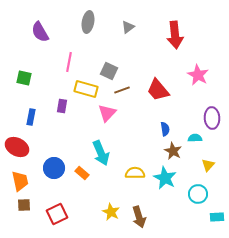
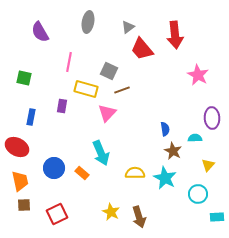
red trapezoid: moved 16 px left, 41 px up
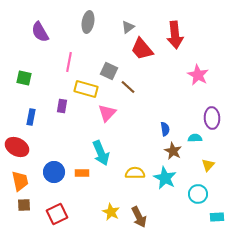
brown line: moved 6 px right, 3 px up; rotated 63 degrees clockwise
blue circle: moved 4 px down
orange rectangle: rotated 40 degrees counterclockwise
brown arrow: rotated 10 degrees counterclockwise
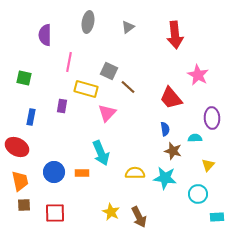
purple semicircle: moved 5 px right, 3 px down; rotated 30 degrees clockwise
red trapezoid: moved 29 px right, 49 px down
brown star: rotated 12 degrees counterclockwise
cyan star: rotated 20 degrees counterclockwise
red square: moved 2 px left, 1 px up; rotated 25 degrees clockwise
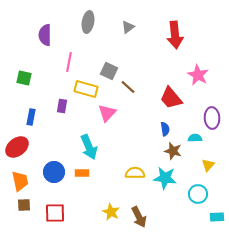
red ellipse: rotated 65 degrees counterclockwise
cyan arrow: moved 12 px left, 6 px up
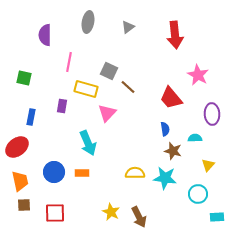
purple ellipse: moved 4 px up
cyan arrow: moved 1 px left, 4 px up
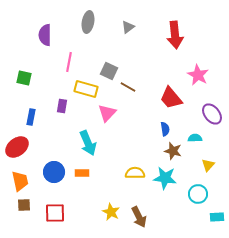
brown line: rotated 14 degrees counterclockwise
purple ellipse: rotated 35 degrees counterclockwise
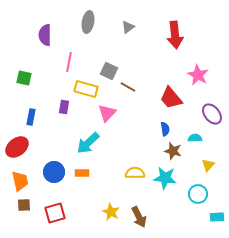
purple rectangle: moved 2 px right, 1 px down
cyan arrow: rotated 70 degrees clockwise
red square: rotated 15 degrees counterclockwise
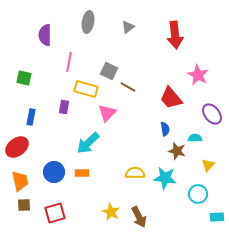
brown star: moved 4 px right
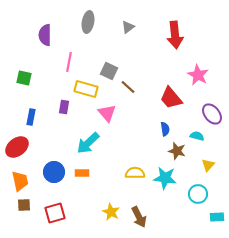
brown line: rotated 14 degrees clockwise
pink triangle: rotated 24 degrees counterclockwise
cyan semicircle: moved 2 px right, 2 px up; rotated 16 degrees clockwise
